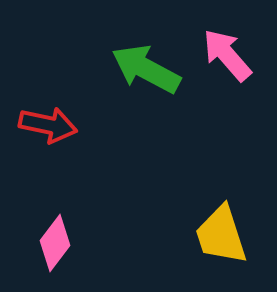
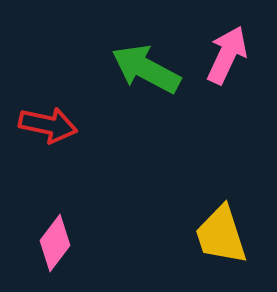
pink arrow: rotated 66 degrees clockwise
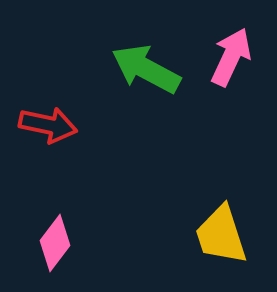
pink arrow: moved 4 px right, 2 px down
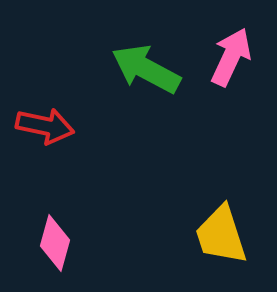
red arrow: moved 3 px left, 1 px down
pink diamond: rotated 22 degrees counterclockwise
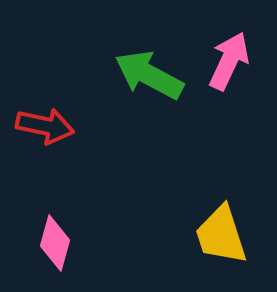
pink arrow: moved 2 px left, 4 px down
green arrow: moved 3 px right, 6 px down
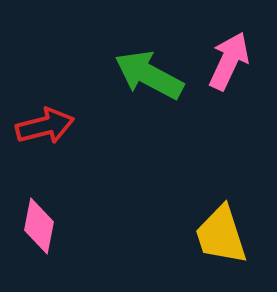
red arrow: rotated 26 degrees counterclockwise
pink diamond: moved 16 px left, 17 px up; rotated 4 degrees counterclockwise
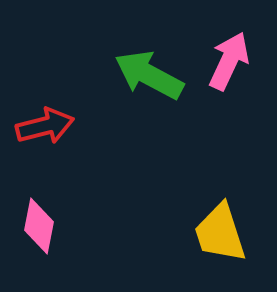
yellow trapezoid: moved 1 px left, 2 px up
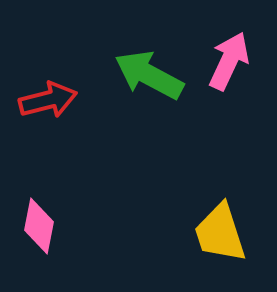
red arrow: moved 3 px right, 26 px up
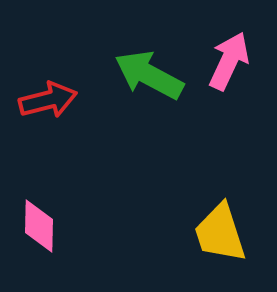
pink diamond: rotated 10 degrees counterclockwise
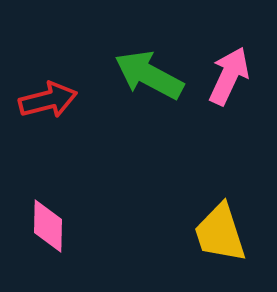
pink arrow: moved 15 px down
pink diamond: moved 9 px right
